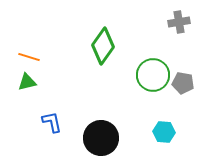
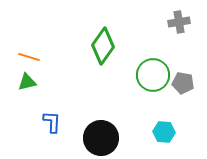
blue L-shape: rotated 15 degrees clockwise
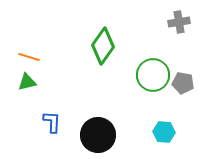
black circle: moved 3 px left, 3 px up
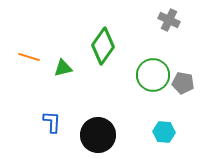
gray cross: moved 10 px left, 2 px up; rotated 35 degrees clockwise
green triangle: moved 36 px right, 14 px up
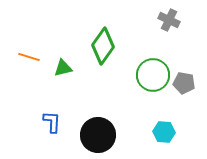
gray pentagon: moved 1 px right
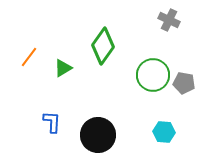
orange line: rotated 70 degrees counterclockwise
green triangle: rotated 18 degrees counterclockwise
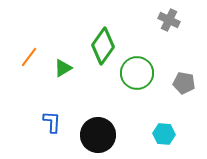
green circle: moved 16 px left, 2 px up
cyan hexagon: moved 2 px down
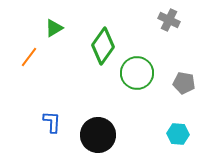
green triangle: moved 9 px left, 40 px up
cyan hexagon: moved 14 px right
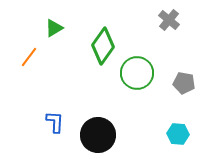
gray cross: rotated 15 degrees clockwise
blue L-shape: moved 3 px right
